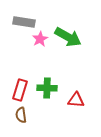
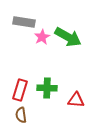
pink star: moved 2 px right, 2 px up
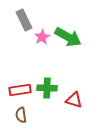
gray rectangle: moved 2 px up; rotated 55 degrees clockwise
red rectangle: rotated 65 degrees clockwise
red triangle: moved 2 px left; rotated 12 degrees clockwise
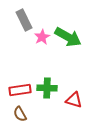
brown semicircle: moved 1 px left, 1 px up; rotated 21 degrees counterclockwise
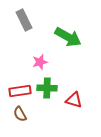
pink star: moved 2 px left, 25 px down; rotated 14 degrees clockwise
red rectangle: moved 1 px down
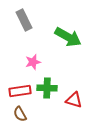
pink star: moved 7 px left
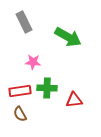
gray rectangle: moved 2 px down
pink star: rotated 21 degrees clockwise
red triangle: rotated 24 degrees counterclockwise
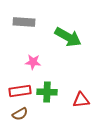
gray rectangle: rotated 60 degrees counterclockwise
green cross: moved 4 px down
red triangle: moved 7 px right
brown semicircle: rotated 91 degrees counterclockwise
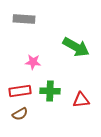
gray rectangle: moved 3 px up
green arrow: moved 8 px right, 10 px down
green cross: moved 3 px right, 1 px up
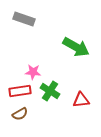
gray rectangle: rotated 15 degrees clockwise
pink star: moved 10 px down
green cross: rotated 30 degrees clockwise
